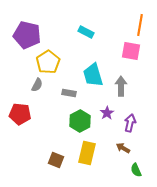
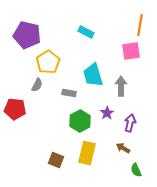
pink square: rotated 18 degrees counterclockwise
red pentagon: moved 5 px left, 5 px up
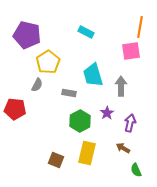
orange line: moved 2 px down
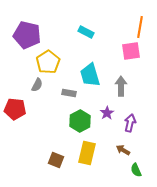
cyan trapezoid: moved 3 px left
brown arrow: moved 2 px down
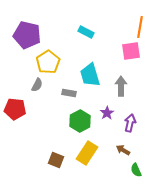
yellow rectangle: rotated 20 degrees clockwise
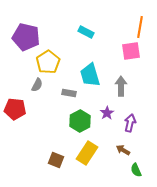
purple pentagon: moved 1 px left, 2 px down
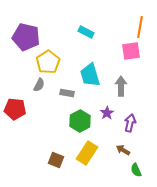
gray semicircle: moved 2 px right
gray rectangle: moved 2 px left
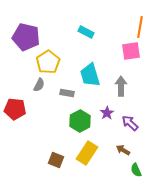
purple arrow: rotated 60 degrees counterclockwise
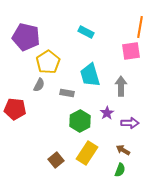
purple arrow: rotated 138 degrees clockwise
brown square: rotated 28 degrees clockwise
green semicircle: moved 16 px left; rotated 136 degrees counterclockwise
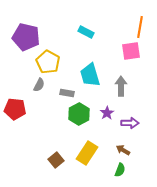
yellow pentagon: rotated 10 degrees counterclockwise
green hexagon: moved 1 px left, 7 px up
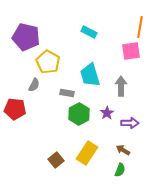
cyan rectangle: moved 3 px right
gray semicircle: moved 5 px left
